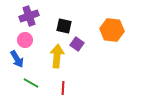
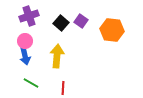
black square: moved 3 px left, 3 px up; rotated 28 degrees clockwise
pink circle: moved 1 px down
purple square: moved 4 px right, 23 px up
blue arrow: moved 8 px right, 3 px up; rotated 18 degrees clockwise
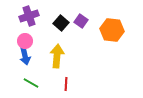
red line: moved 3 px right, 4 px up
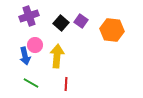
pink circle: moved 10 px right, 4 px down
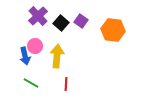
purple cross: moved 9 px right; rotated 24 degrees counterclockwise
orange hexagon: moved 1 px right
pink circle: moved 1 px down
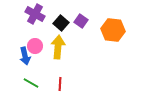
purple cross: moved 3 px left, 2 px up; rotated 18 degrees counterclockwise
yellow arrow: moved 1 px right, 9 px up
red line: moved 6 px left
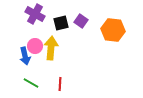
black square: rotated 35 degrees clockwise
yellow arrow: moved 7 px left, 1 px down
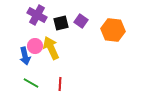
purple cross: moved 2 px right, 1 px down
yellow arrow: rotated 30 degrees counterclockwise
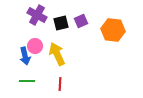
purple square: rotated 32 degrees clockwise
yellow arrow: moved 6 px right, 6 px down
green line: moved 4 px left, 2 px up; rotated 28 degrees counterclockwise
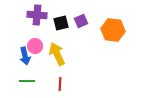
purple cross: rotated 24 degrees counterclockwise
